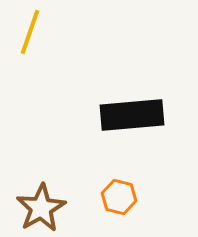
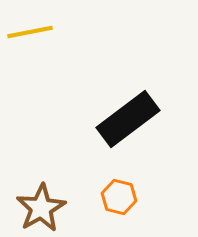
yellow line: rotated 60 degrees clockwise
black rectangle: moved 4 px left, 4 px down; rotated 32 degrees counterclockwise
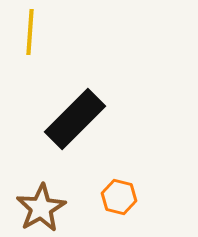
yellow line: rotated 75 degrees counterclockwise
black rectangle: moved 53 px left; rotated 8 degrees counterclockwise
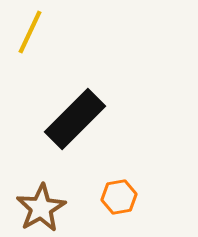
yellow line: rotated 21 degrees clockwise
orange hexagon: rotated 24 degrees counterclockwise
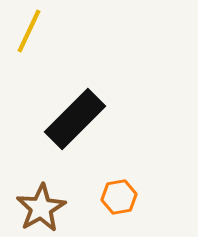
yellow line: moved 1 px left, 1 px up
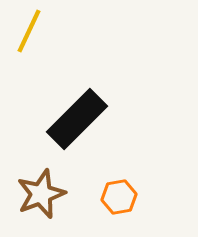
black rectangle: moved 2 px right
brown star: moved 14 px up; rotated 9 degrees clockwise
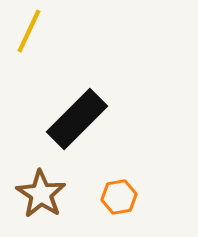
brown star: rotated 18 degrees counterclockwise
